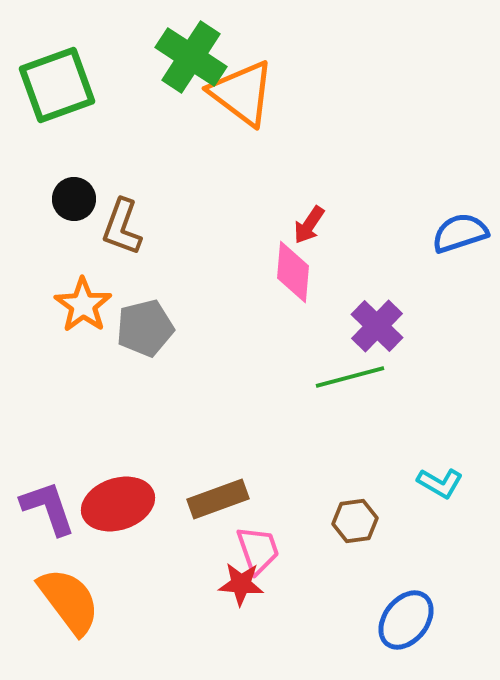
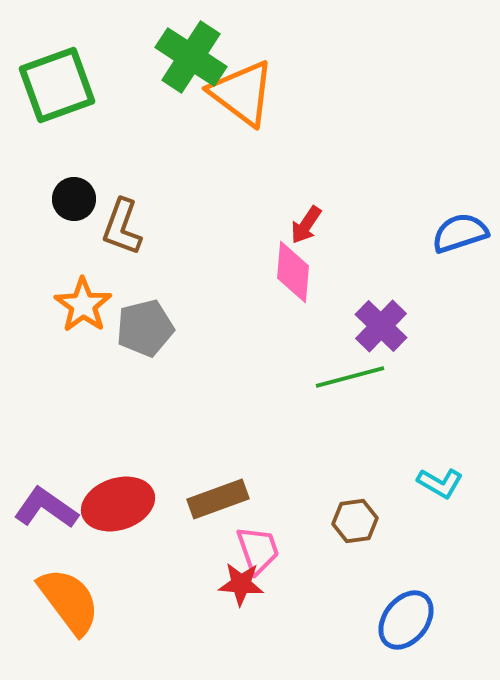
red arrow: moved 3 px left
purple cross: moved 4 px right
purple L-shape: moved 2 px left; rotated 36 degrees counterclockwise
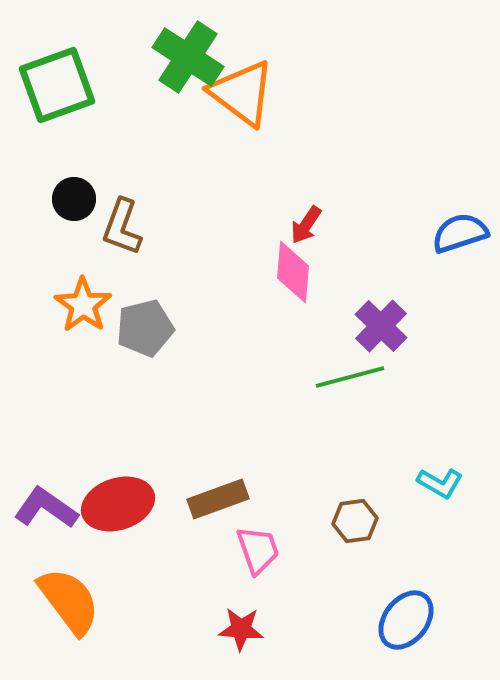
green cross: moved 3 px left
red star: moved 45 px down
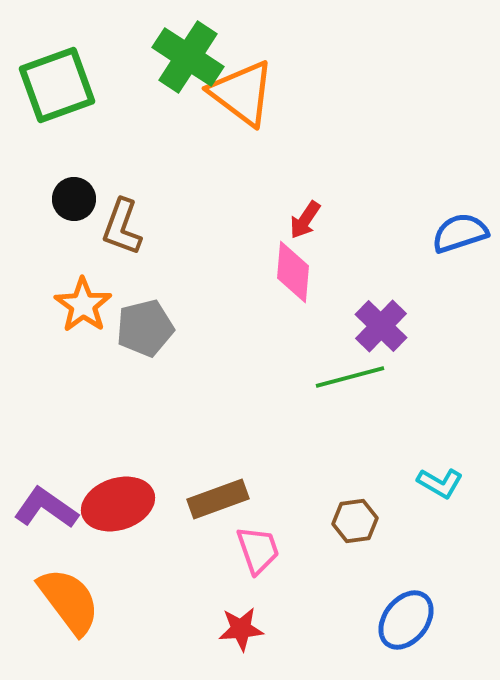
red arrow: moved 1 px left, 5 px up
red star: rotated 9 degrees counterclockwise
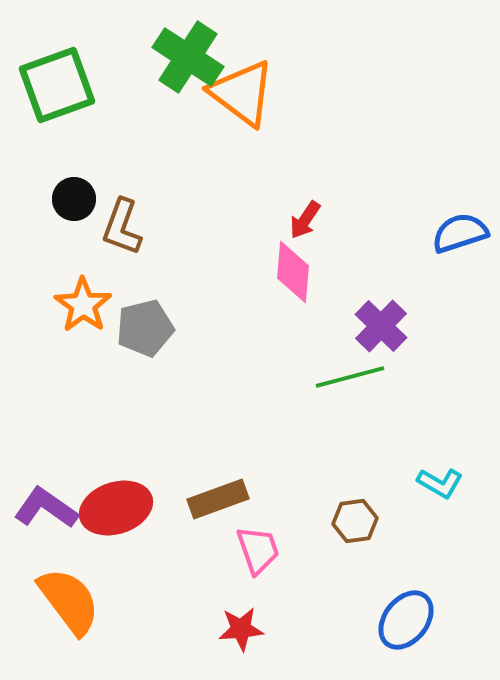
red ellipse: moved 2 px left, 4 px down
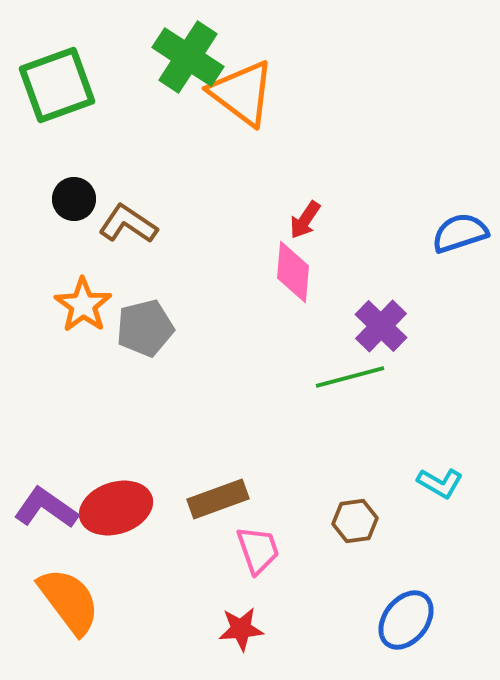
brown L-shape: moved 6 px right, 3 px up; rotated 104 degrees clockwise
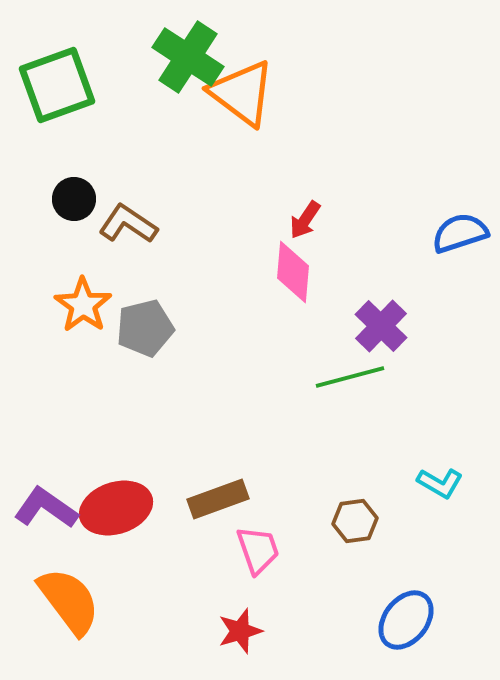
red star: moved 1 px left, 2 px down; rotated 12 degrees counterclockwise
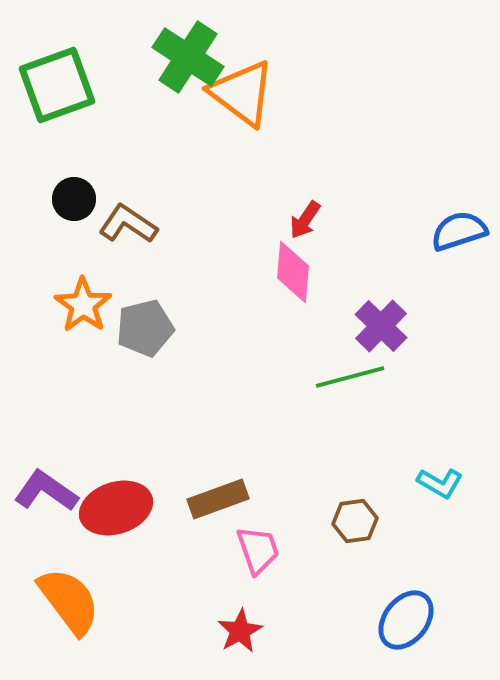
blue semicircle: moved 1 px left, 2 px up
purple L-shape: moved 17 px up
red star: rotated 12 degrees counterclockwise
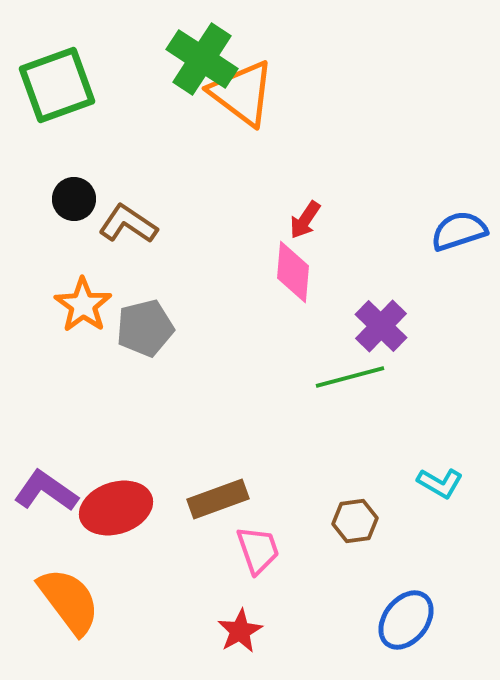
green cross: moved 14 px right, 2 px down
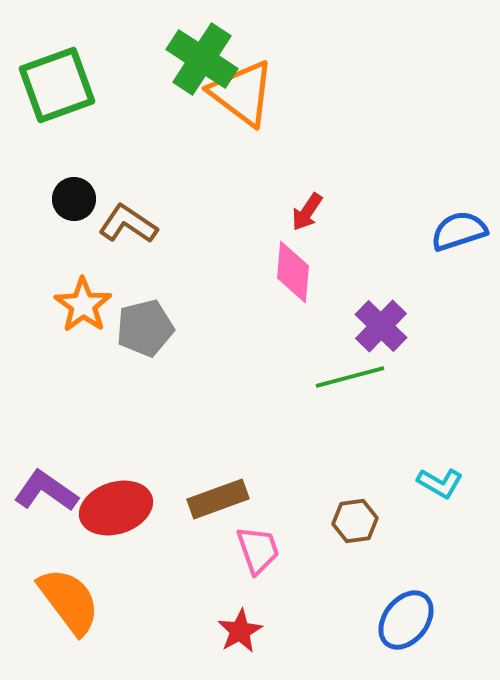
red arrow: moved 2 px right, 8 px up
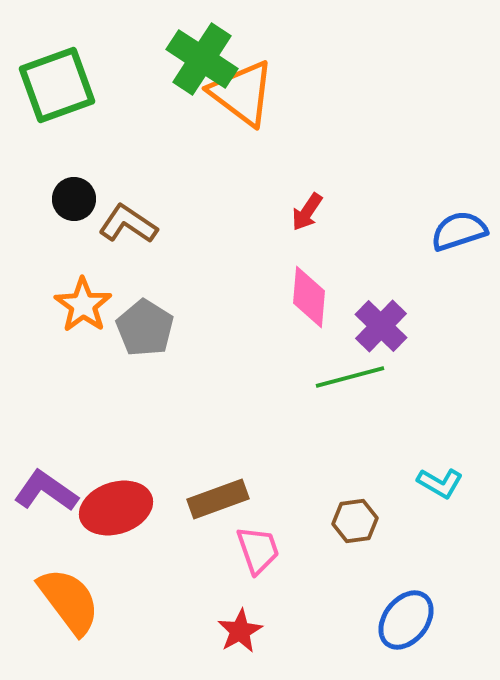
pink diamond: moved 16 px right, 25 px down
gray pentagon: rotated 26 degrees counterclockwise
